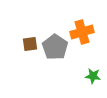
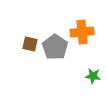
orange cross: rotated 10 degrees clockwise
brown square: rotated 21 degrees clockwise
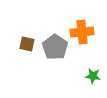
brown square: moved 3 px left
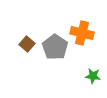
orange cross: moved 1 px down; rotated 20 degrees clockwise
brown square: rotated 28 degrees clockwise
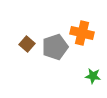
gray pentagon: rotated 20 degrees clockwise
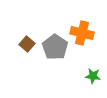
gray pentagon: rotated 20 degrees counterclockwise
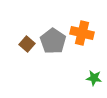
gray pentagon: moved 2 px left, 6 px up
green star: moved 1 px right, 2 px down
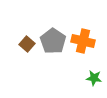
orange cross: moved 1 px right, 8 px down
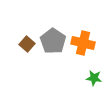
orange cross: moved 2 px down
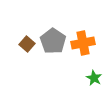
orange cross: rotated 25 degrees counterclockwise
green star: rotated 21 degrees clockwise
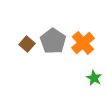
orange cross: rotated 30 degrees counterclockwise
